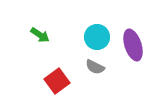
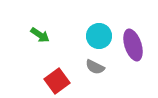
cyan circle: moved 2 px right, 1 px up
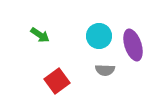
gray semicircle: moved 10 px right, 3 px down; rotated 24 degrees counterclockwise
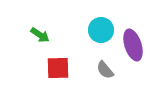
cyan circle: moved 2 px right, 6 px up
gray semicircle: rotated 48 degrees clockwise
red square: moved 1 px right, 13 px up; rotated 35 degrees clockwise
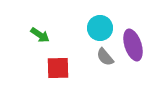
cyan circle: moved 1 px left, 2 px up
gray semicircle: moved 13 px up
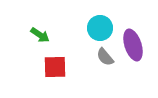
red square: moved 3 px left, 1 px up
